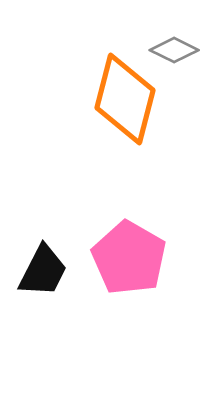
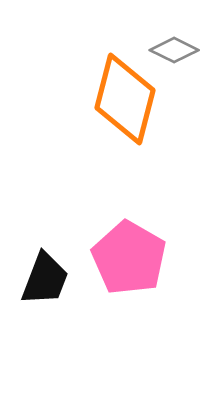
black trapezoid: moved 2 px right, 8 px down; rotated 6 degrees counterclockwise
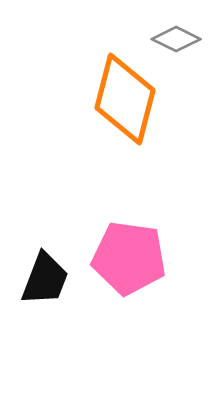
gray diamond: moved 2 px right, 11 px up
pink pentagon: rotated 22 degrees counterclockwise
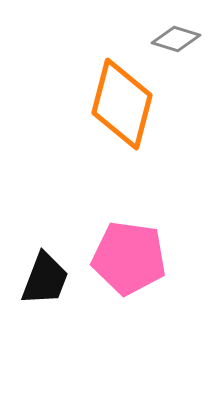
gray diamond: rotated 9 degrees counterclockwise
orange diamond: moved 3 px left, 5 px down
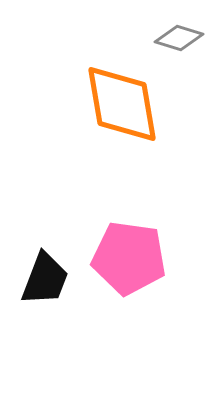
gray diamond: moved 3 px right, 1 px up
orange diamond: rotated 24 degrees counterclockwise
